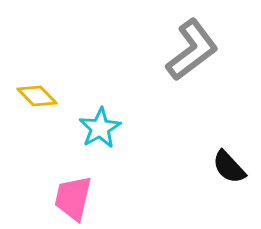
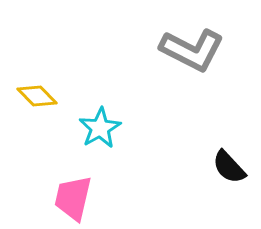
gray L-shape: rotated 64 degrees clockwise
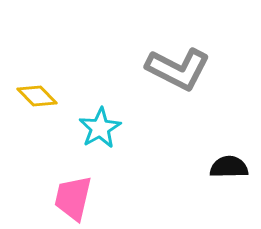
gray L-shape: moved 14 px left, 19 px down
black semicircle: rotated 132 degrees clockwise
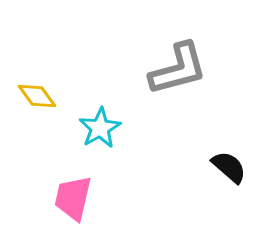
gray L-shape: rotated 42 degrees counterclockwise
yellow diamond: rotated 9 degrees clockwise
black semicircle: rotated 42 degrees clockwise
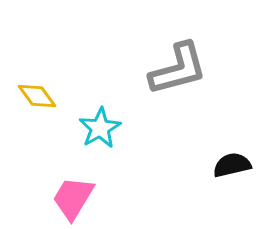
black semicircle: moved 3 px right, 2 px up; rotated 54 degrees counterclockwise
pink trapezoid: rotated 18 degrees clockwise
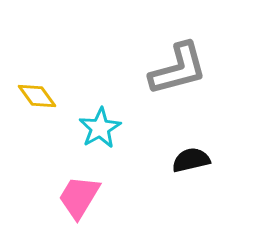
black semicircle: moved 41 px left, 5 px up
pink trapezoid: moved 6 px right, 1 px up
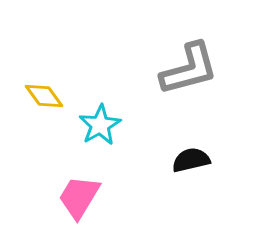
gray L-shape: moved 11 px right
yellow diamond: moved 7 px right
cyan star: moved 3 px up
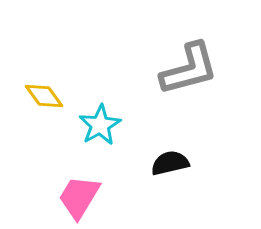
black semicircle: moved 21 px left, 3 px down
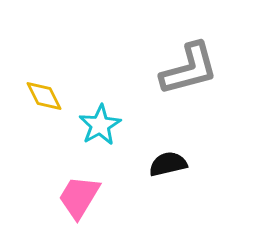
yellow diamond: rotated 9 degrees clockwise
black semicircle: moved 2 px left, 1 px down
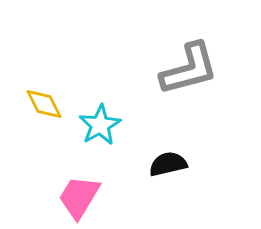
yellow diamond: moved 8 px down
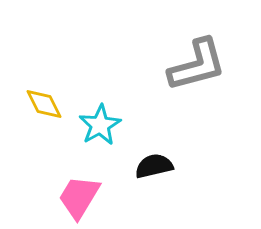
gray L-shape: moved 8 px right, 4 px up
black semicircle: moved 14 px left, 2 px down
